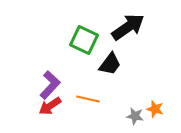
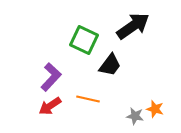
black arrow: moved 5 px right, 1 px up
black trapezoid: moved 1 px down
purple L-shape: moved 1 px right, 8 px up
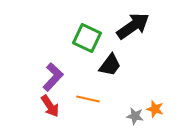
green square: moved 3 px right, 2 px up
purple L-shape: moved 2 px right
red arrow: rotated 90 degrees counterclockwise
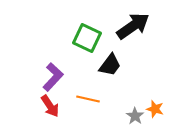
gray star: rotated 24 degrees clockwise
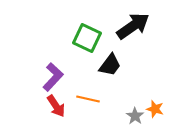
red arrow: moved 6 px right
